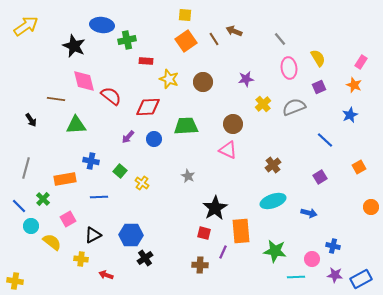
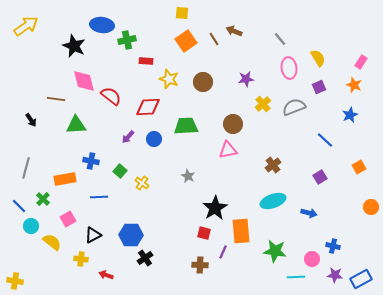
yellow square at (185, 15): moved 3 px left, 2 px up
pink triangle at (228, 150): rotated 36 degrees counterclockwise
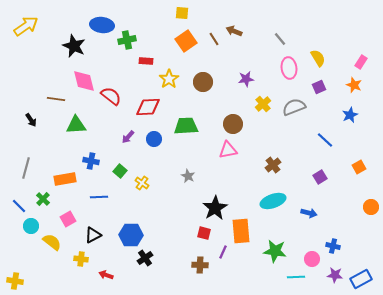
yellow star at (169, 79): rotated 18 degrees clockwise
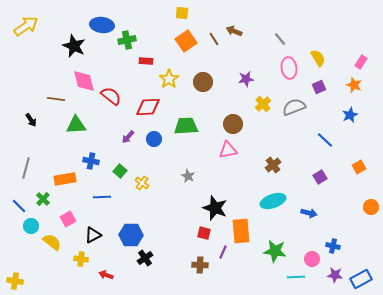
blue line at (99, 197): moved 3 px right
black star at (215, 208): rotated 20 degrees counterclockwise
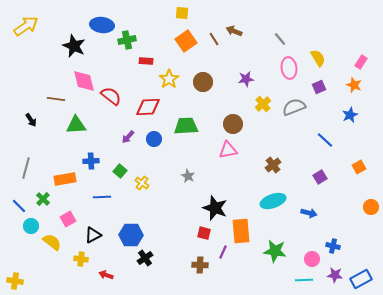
blue cross at (91, 161): rotated 14 degrees counterclockwise
cyan line at (296, 277): moved 8 px right, 3 px down
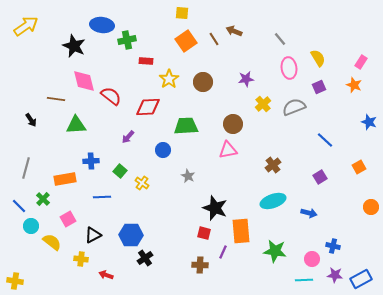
blue star at (350, 115): moved 19 px right, 7 px down; rotated 28 degrees counterclockwise
blue circle at (154, 139): moved 9 px right, 11 px down
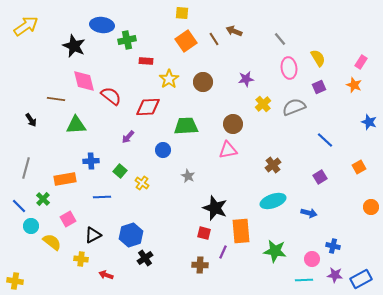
blue hexagon at (131, 235): rotated 20 degrees counterclockwise
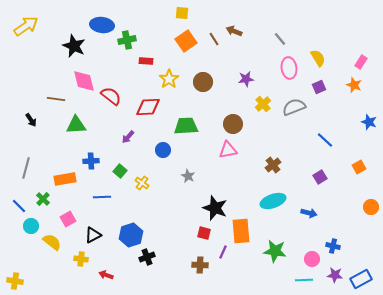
black cross at (145, 258): moved 2 px right, 1 px up; rotated 14 degrees clockwise
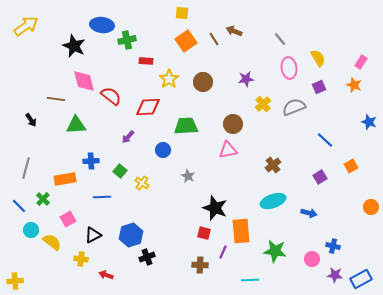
orange square at (359, 167): moved 8 px left, 1 px up
cyan circle at (31, 226): moved 4 px down
cyan line at (304, 280): moved 54 px left
yellow cross at (15, 281): rotated 14 degrees counterclockwise
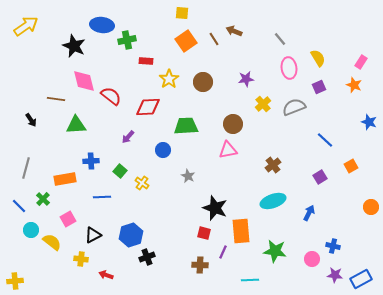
blue arrow at (309, 213): rotated 77 degrees counterclockwise
